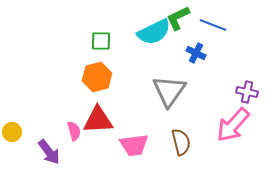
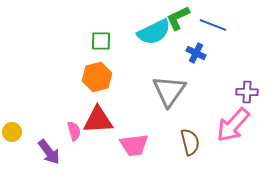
purple cross: rotated 10 degrees counterclockwise
brown semicircle: moved 9 px right
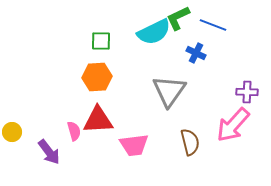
orange hexagon: rotated 12 degrees clockwise
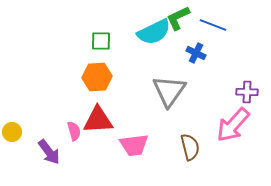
brown semicircle: moved 5 px down
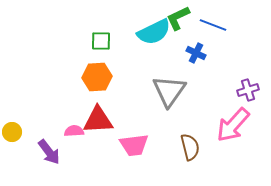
purple cross: moved 1 px right, 2 px up; rotated 20 degrees counterclockwise
pink semicircle: rotated 78 degrees counterclockwise
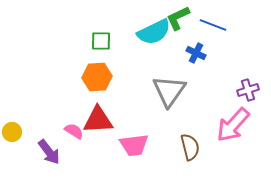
pink semicircle: rotated 36 degrees clockwise
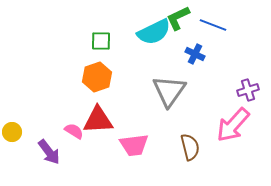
blue cross: moved 1 px left, 1 px down
orange hexagon: rotated 16 degrees counterclockwise
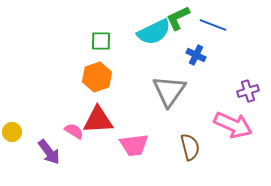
blue cross: moved 1 px right, 1 px down
purple cross: moved 1 px down
pink arrow: rotated 108 degrees counterclockwise
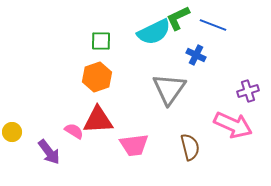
gray triangle: moved 2 px up
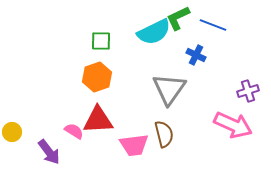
brown semicircle: moved 26 px left, 13 px up
